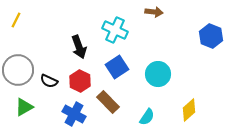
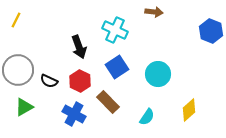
blue hexagon: moved 5 px up
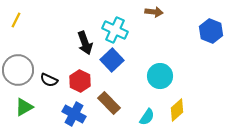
black arrow: moved 6 px right, 4 px up
blue square: moved 5 px left, 7 px up; rotated 10 degrees counterclockwise
cyan circle: moved 2 px right, 2 px down
black semicircle: moved 1 px up
brown rectangle: moved 1 px right, 1 px down
yellow diamond: moved 12 px left
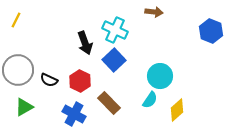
blue square: moved 2 px right
cyan semicircle: moved 3 px right, 17 px up
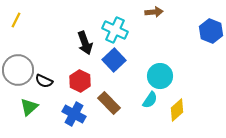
brown arrow: rotated 12 degrees counterclockwise
black semicircle: moved 5 px left, 1 px down
green triangle: moved 5 px right; rotated 12 degrees counterclockwise
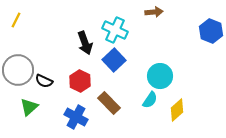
blue cross: moved 2 px right, 3 px down
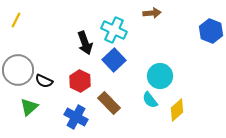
brown arrow: moved 2 px left, 1 px down
cyan cross: moved 1 px left
cyan semicircle: rotated 108 degrees clockwise
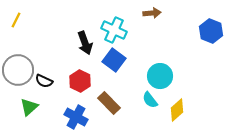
blue square: rotated 10 degrees counterclockwise
